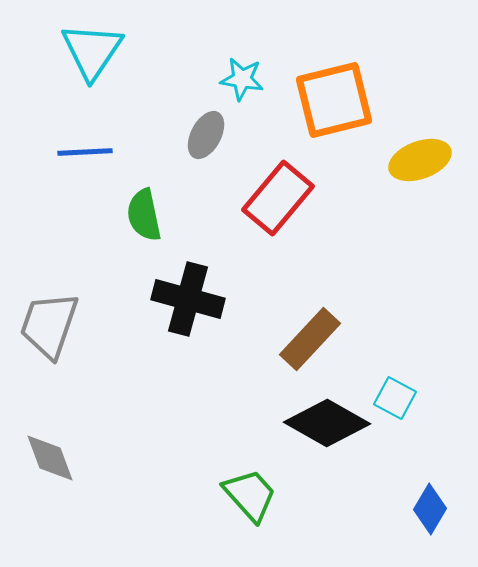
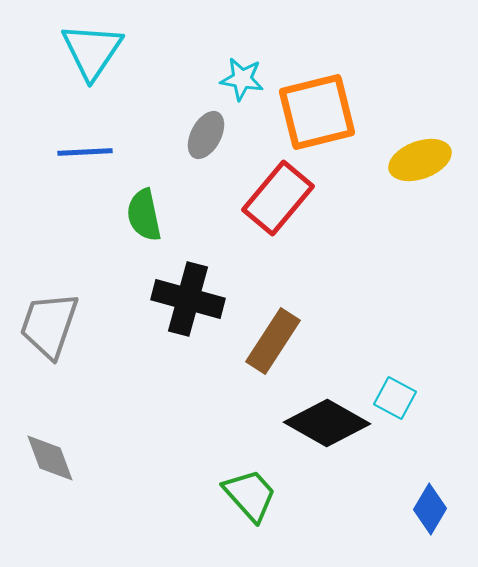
orange square: moved 17 px left, 12 px down
brown rectangle: moved 37 px left, 2 px down; rotated 10 degrees counterclockwise
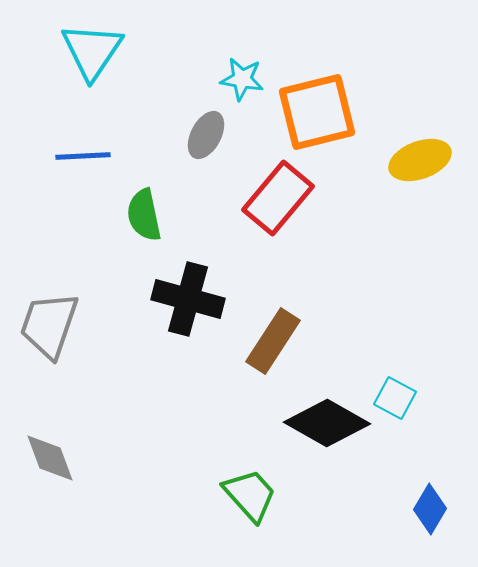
blue line: moved 2 px left, 4 px down
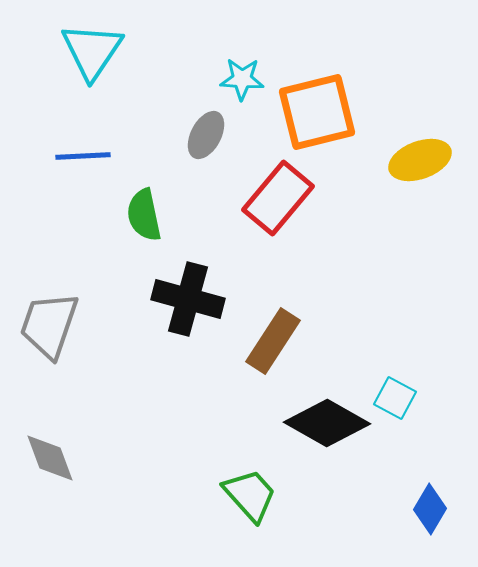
cyan star: rotated 6 degrees counterclockwise
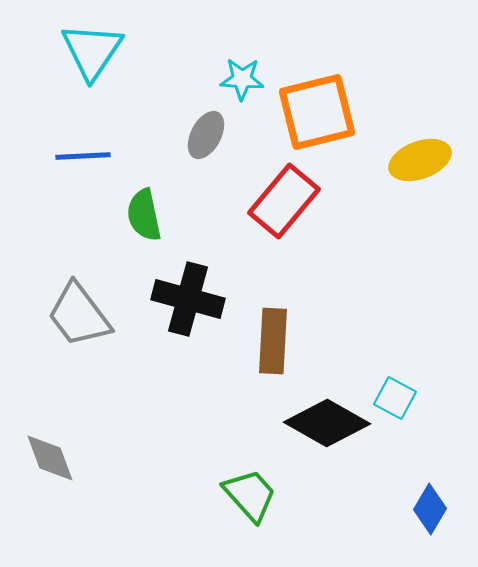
red rectangle: moved 6 px right, 3 px down
gray trapezoid: moved 30 px right, 10 px up; rotated 56 degrees counterclockwise
brown rectangle: rotated 30 degrees counterclockwise
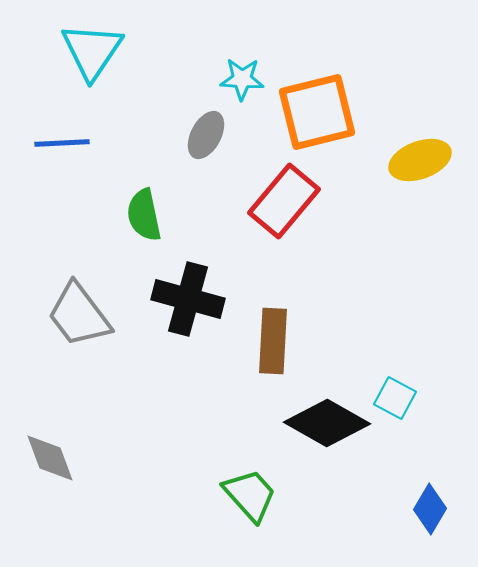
blue line: moved 21 px left, 13 px up
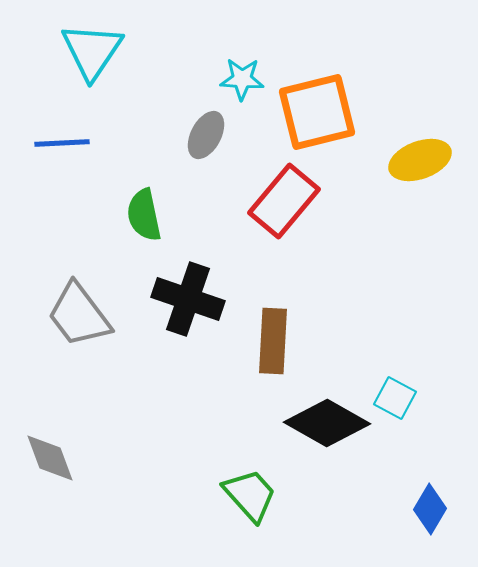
black cross: rotated 4 degrees clockwise
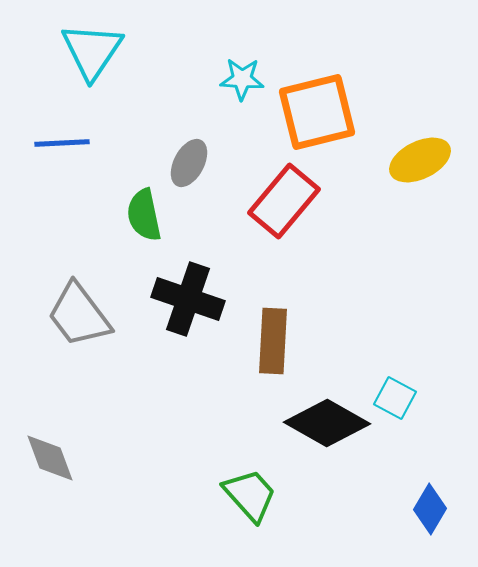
gray ellipse: moved 17 px left, 28 px down
yellow ellipse: rotated 6 degrees counterclockwise
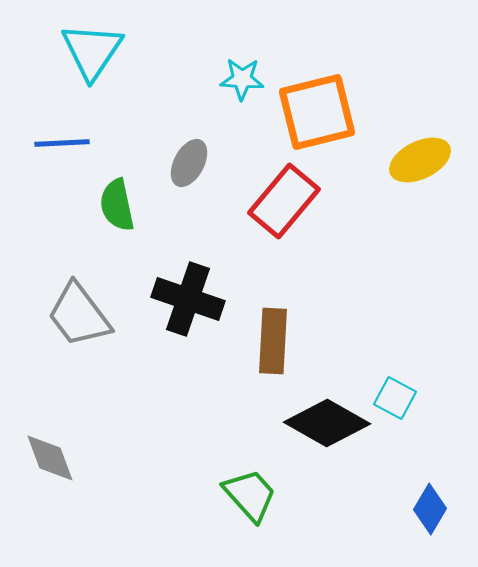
green semicircle: moved 27 px left, 10 px up
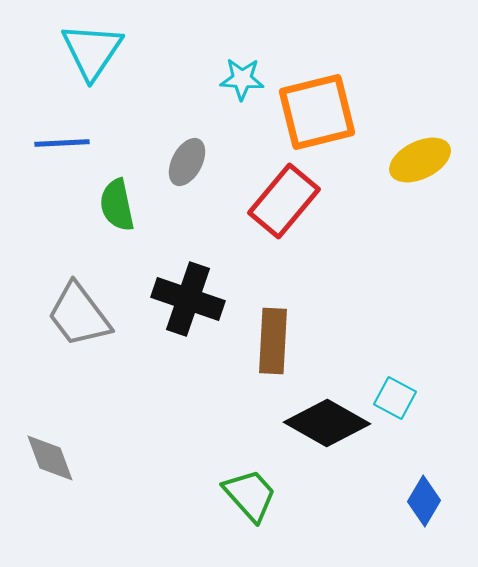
gray ellipse: moved 2 px left, 1 px up
blue diamond: moved 6 px left, 8 px up
